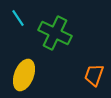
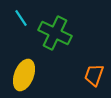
cyan line: moved 3 px right
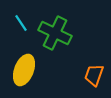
cyan line: moved 5 px down
yellow ellipse: moved 5 px up
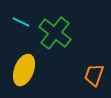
cyan line: moved 1 px up; rotated 30 degrees counterclockwise
green cross: rotated 12 degrees clockwise
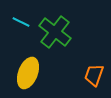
green cross: moved 1 px up
yellow ellipse: moved 4 px right, 3 px down
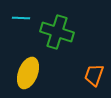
cyan line: moved 4 px up; rotated 24 degrees counterclockwise
green cross: moved 2 px right; rotated 20 degrees counterclockwise
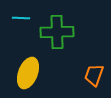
green cross: rotated 20 degrees counterclockwise
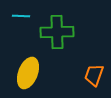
cyan line: moved 2 px up
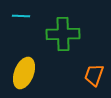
green cross: moved 6 px right, 2 px down
yellow ellipse: moved 4 px left
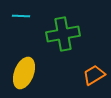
green cross: rotated 8 degrees counterclockwise
orange trapezoid: rotated 40 degrees clockwise
